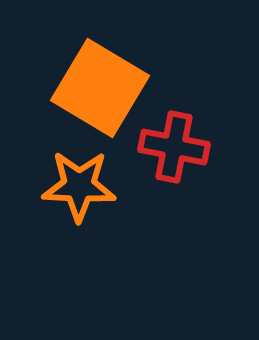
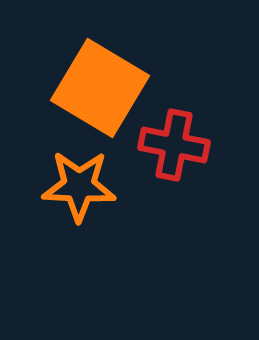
red cross: moved 2 px up
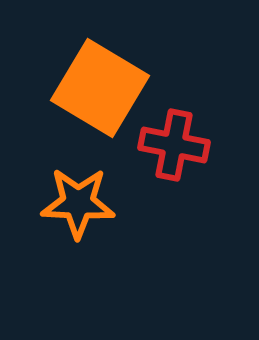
orange star: moved 1 px left, 17 px down
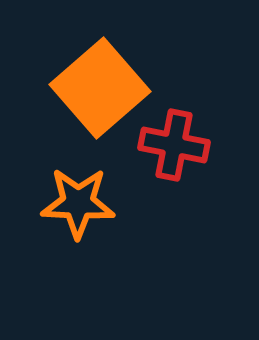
orange square: rotated 18 degrees clockwise
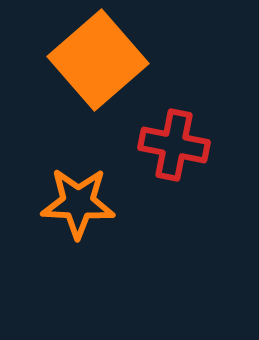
orange square: moved 2 px left, 28 px up
